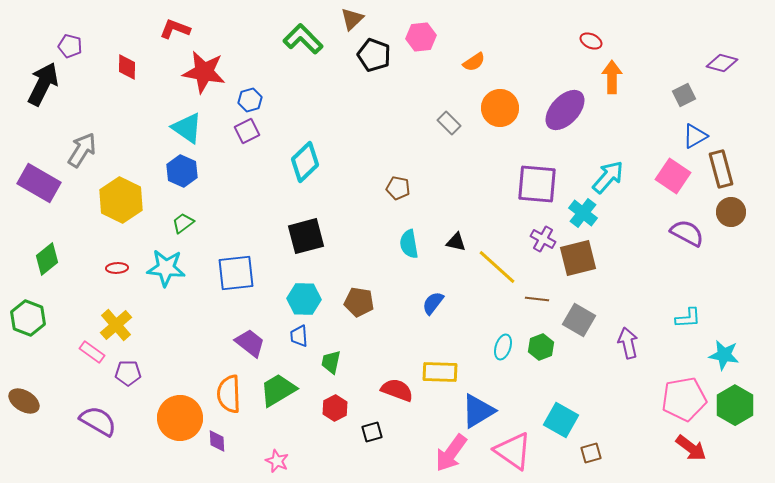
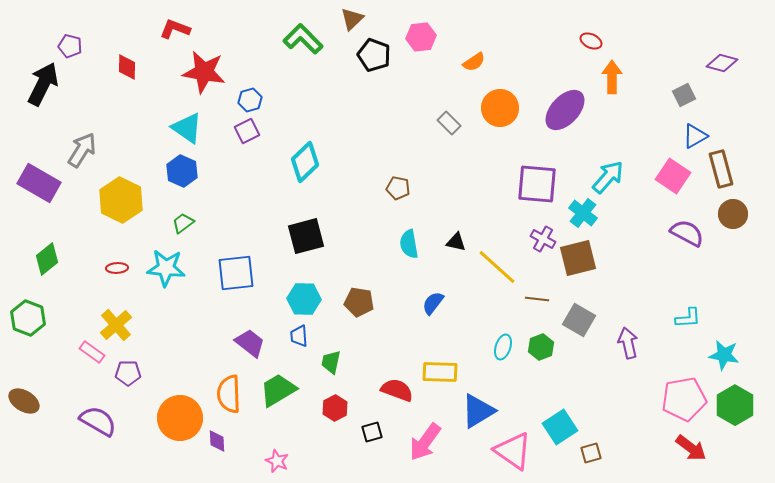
brown circle at (731, 212): moved 2 px right, 2 px down
cyan square at (561, 420): moved 1 px left, 7 px down; rotated 28 degrees clockwise
pink arrow at (451, 453): moved 26 px left, 11 px up
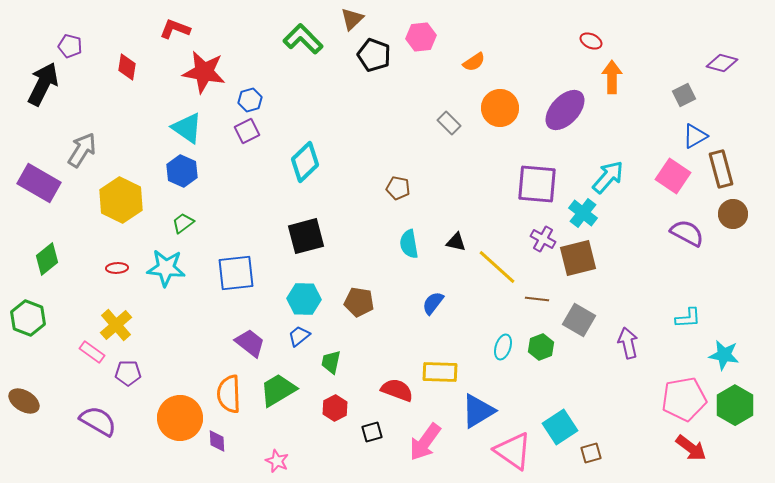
red diamond at (127, 67): rotated 8 degrees clockwise
blue trapezoid at (299, 336): rotated 55 degrees clockwise
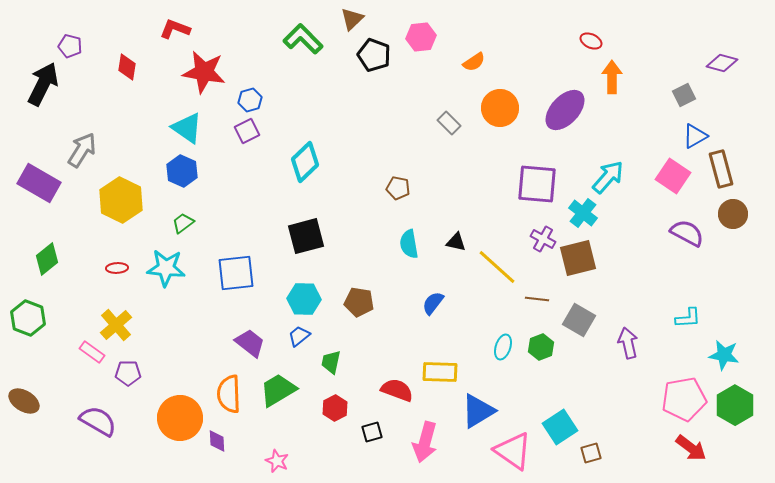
pink arrow at (425, 442): rotated 21 degrees counterclockwise
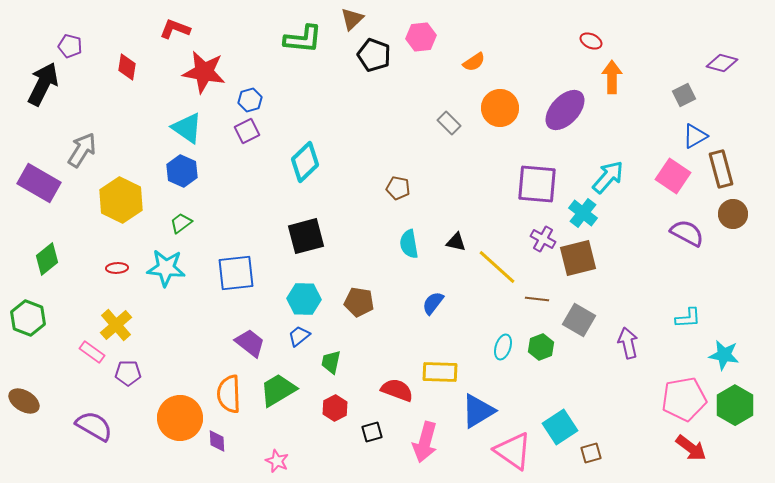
green L-shape at (303, 39): rotated 141 degrees clockwise
green trapezoid at (183, 223): moved 2 px left
purple semicircle at (98, 421): moved 4 px left, 5 px down
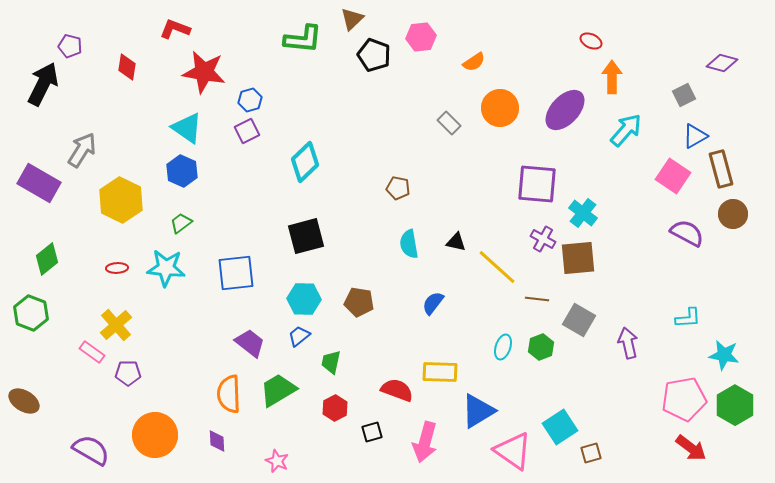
cyan arrow at (608, 177): moved 18 px right, 47 px up
brown square at (578, 258): rotated 9 degrees clockwise
green hexagon at (28, 318): moved 3 px right, 5 px up
orange circle at (180, 418): moved 25 px left, 17 px down
purple semicircle at (94, 426): moved 3 px left, 24 px down
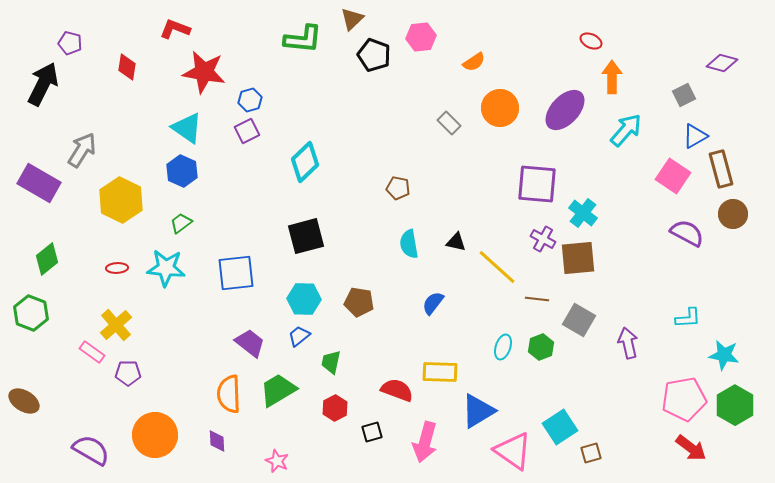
purple pentagon at (70, 46): moved 3 px up
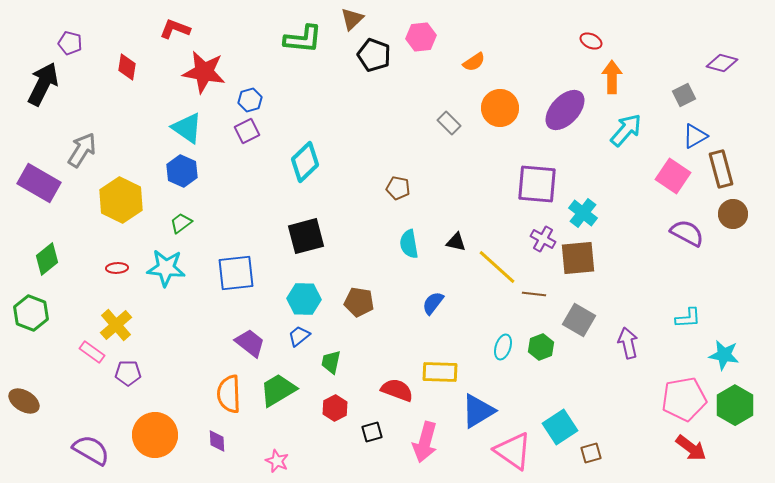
brown line at (537, 299): moved 3 px left, 5 px up
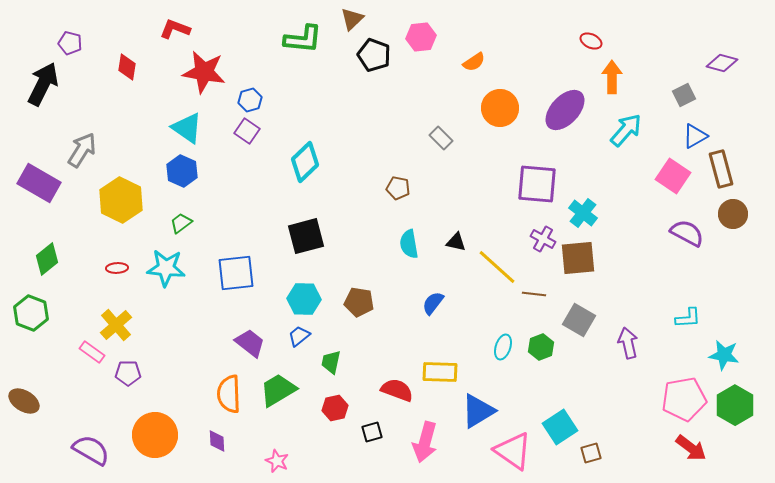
gray rectangle at (449, 123): moved 8 px left, 15 px down
purple square at (247, 131): rotated 30 degrees counterclockwise
red hexagon at (335, 408): rotated 15 degrees clockwise
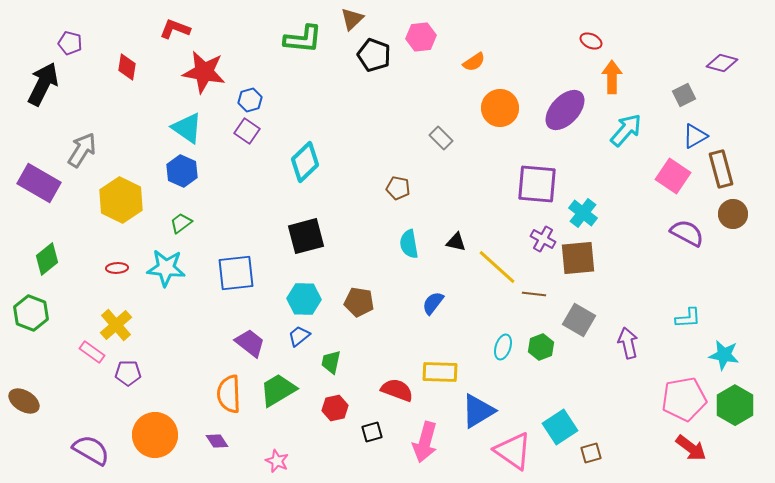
purple diamond at (217, 441): rotated 30 degrees counterclockwise
